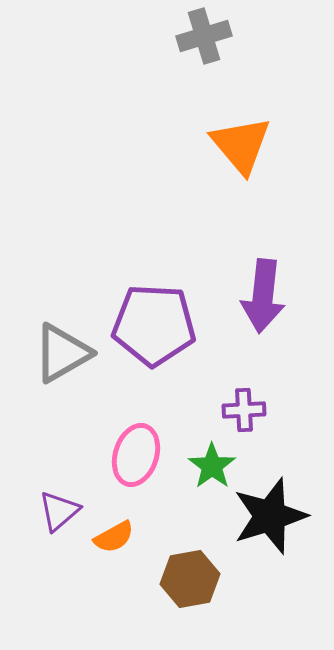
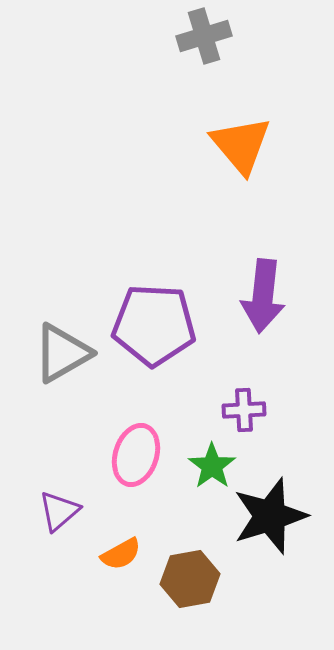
orange semicircle: moved 7 px right, 17 px down
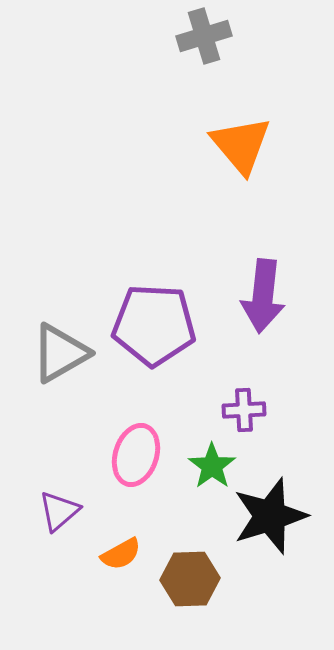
gray triangle: moved 2 px left
brown hexagon: rotated 8 degrees clockwise
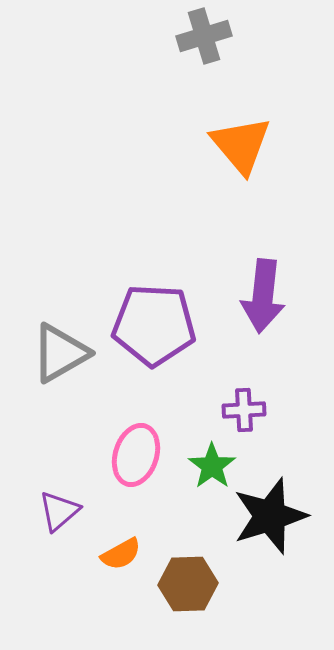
brown hexagon: moved 2 px left, 5 px down
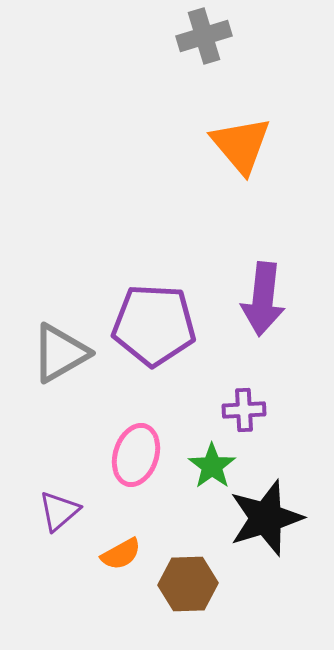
purple arrow: moved 3 px down
black star: moved 4 px left, 2 px down
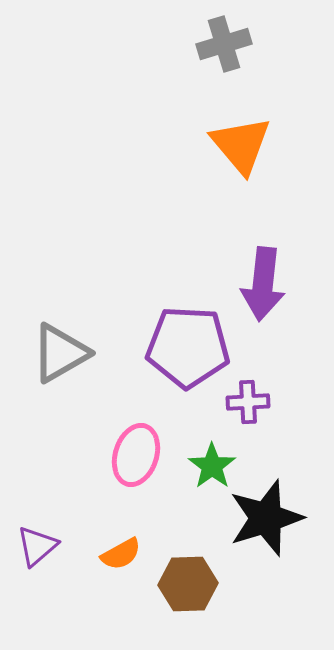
gray cross: moved 20 px right, 8 px down
purple arrow: moved 15 px up
purple pentagon: moved 34 px right, 22 px down
purple cross: moved 4 px right, 8 px up
purple triangle: moved 22 px left, 35 px down
